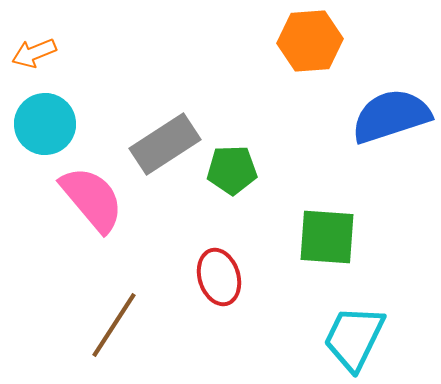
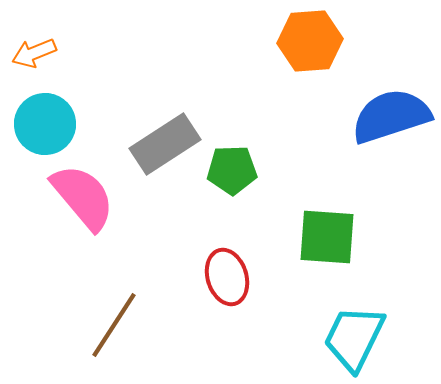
pink semicircle: moved 9 px left, 2 px up
red ellipse: moved 8 px right
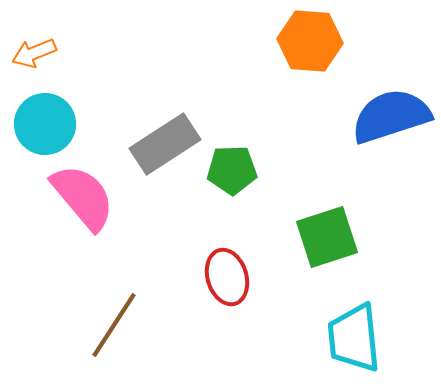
orange hexagon: rotated 8 degrees clockwise
green square: rotated 22 degrees counterclockwise
cyan trapezoid: rotated 32 degrees counterclockwise
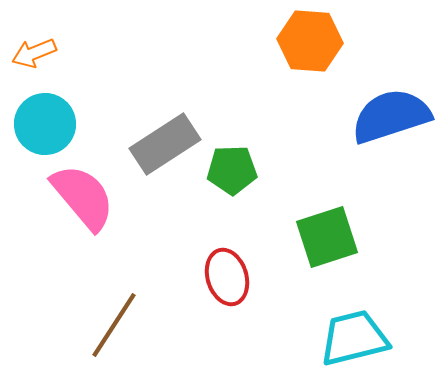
cyan trapezoid: rotated 82 degrees clockwise
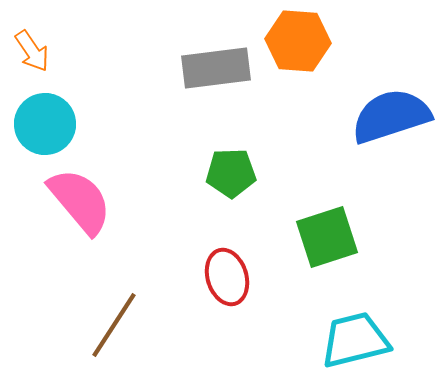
orange hexagon: moved 12 px left
orange arrow: moved 2 px left, 2 px up; rotated 102 degrees counterclockwise
gray rectangle: moved 51 px right, 76 px up; rotated 26 degrees clockwise
green pentagon: moved 1 px left, 3 px down
pink semicircle: moved 3 px left, 4 px down
cyan trapezoid: moved 1 px right, 2 px down
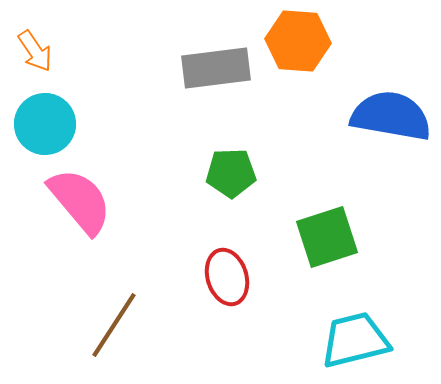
orange arrow: moved 3 px right
blue semicircle: rotated 28 degrees clockwise
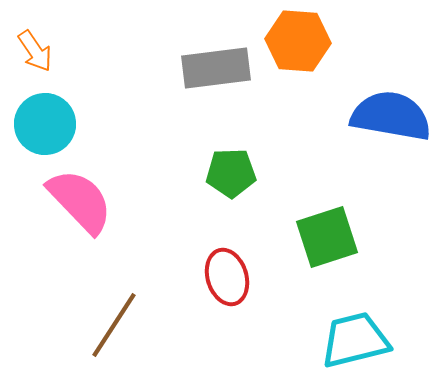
pink semicircle: rotated 4 degrees counterclockwise
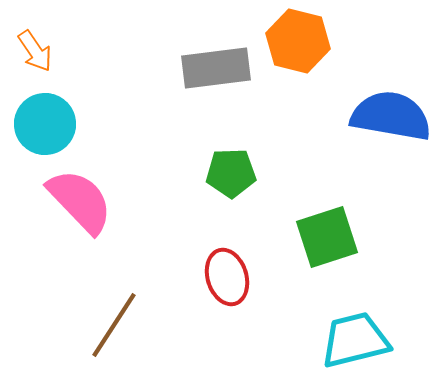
orange hexagon: rotated 10 degrees clockwise
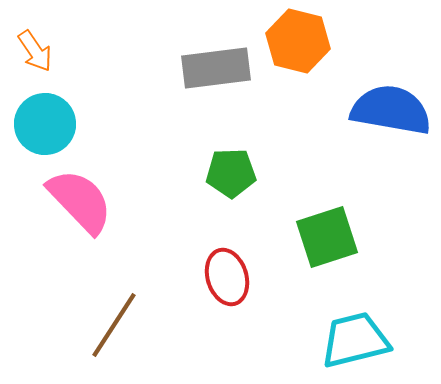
blue semicircle: moved 6 px up
